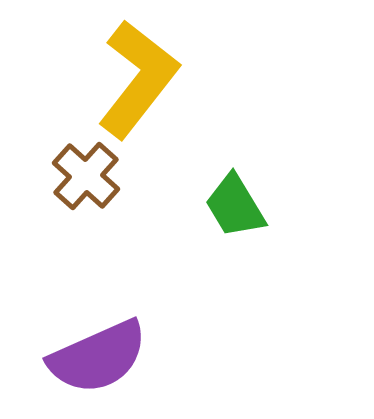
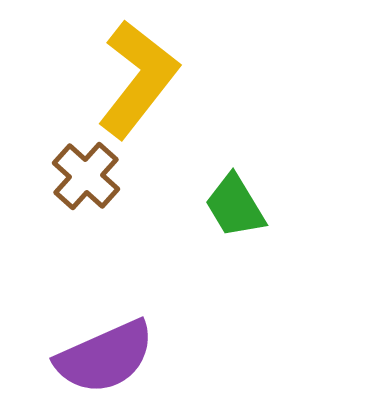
purple semicircle: moved 7 px right
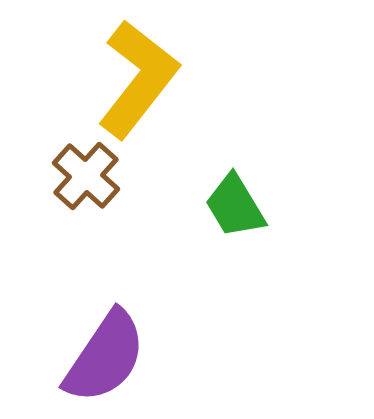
purple semicircle: rotated 32 degrees counterclockwise
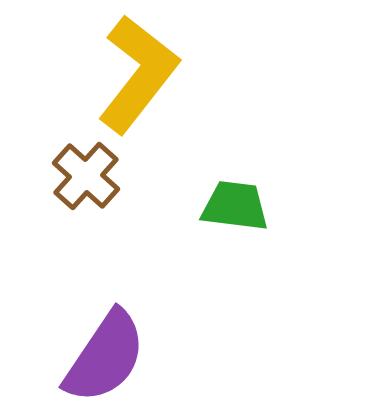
yellow L-shape: moved 5 px up
green trapezoid: rotated 128 degrees clockwise
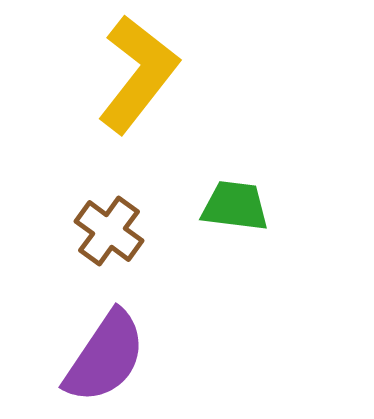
brown cross: moved 23 px right, 55 px down; rotated 6 degrees counterclockwise
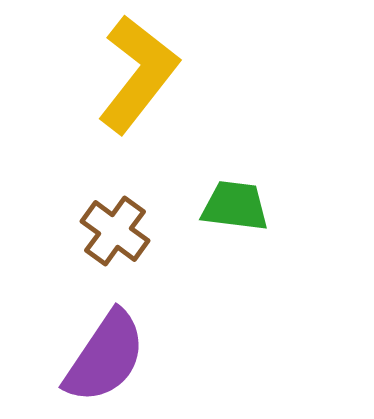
brown cross: moved 6 px right
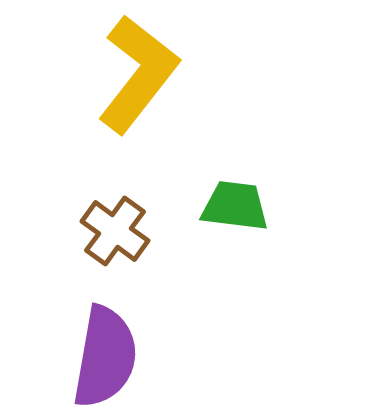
purple semicircle: rotated 24 degrees counterclockwise
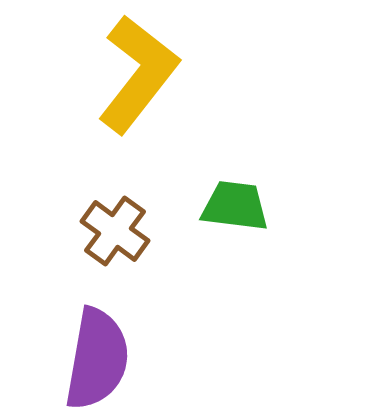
purple semicircle: moved 8 px left, 2 px down
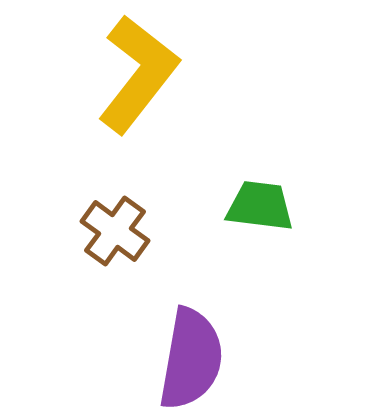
green trapezoid: moved 25 px right
purple semicircle: moved 94 px right
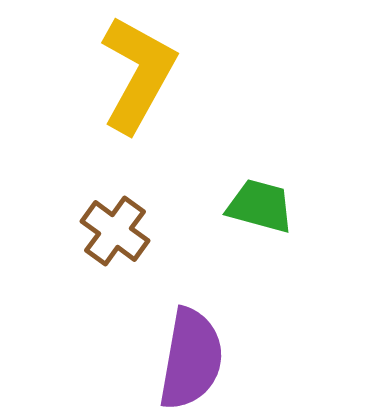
yellow L-shape: rotated 9 degrees counterclockwise
green trapezoid: rotated 8 degrees clockwise
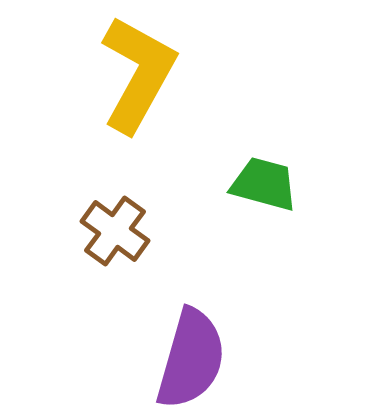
green trapezoid: moved 4 px right, 22 px up
purple semicircle: rotated 6 degrees clockwise
